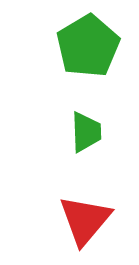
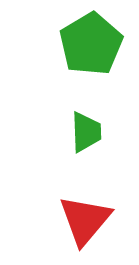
green pentagon: moved 3 px right, 2 px up
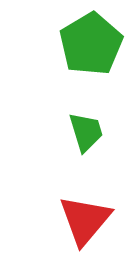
green trapezoid: rotated 15 degrees counterclockwise
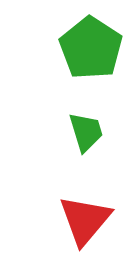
green pentagon: moved 4 px down; rotated 8 degrees counterclockwise
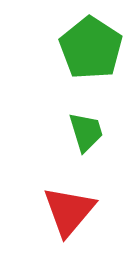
red triangle: moved 16 px left, 9 px up
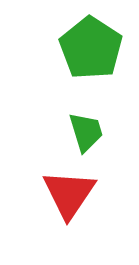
red triangle: moved 17 px up; rotated 6 degrees counterclockwise
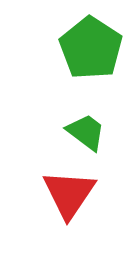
green trapezoid: rotated 36 degrees counterclockwise
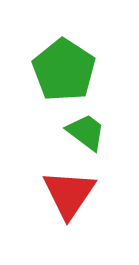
green pentagon: moved 27 px left, 22 px down
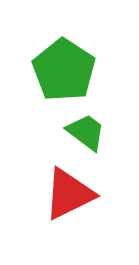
red triangle: rotated 30 degrees clockwise
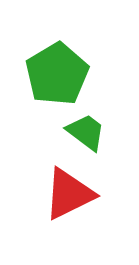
green pentagon: moved 7 px left, 4 px down; rotated 8 degrees clockwise
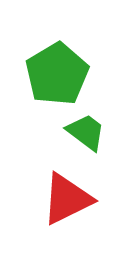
red triangle: moved 2 px left, 5 px down
